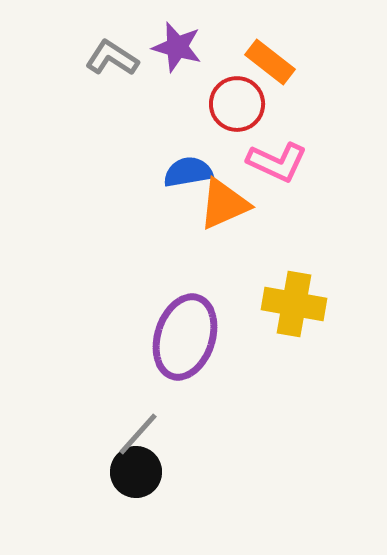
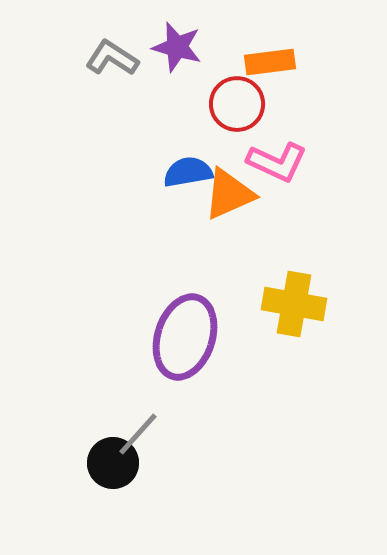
orange rectangle: rotated 45 degrees counterclockwise
orange triangle: moved 5 px right, 10 px up
black circle: moved 23 px left, 9 px up
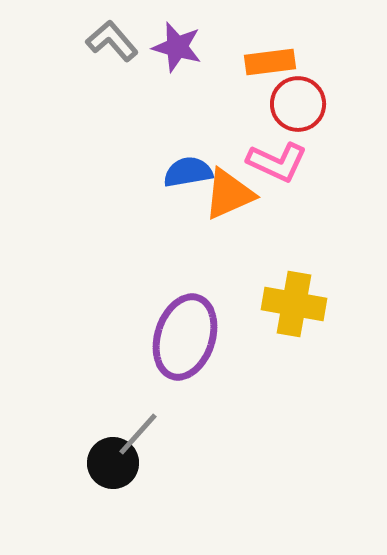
gray L-shape: moved 17 px up; rotated 16 degrees clockwise
red circle: moved 61 px right
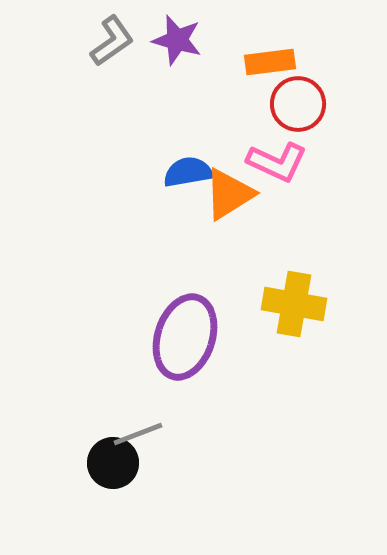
gray L-shape: rotated 96 degrees clockwise
purple star: moved 7 px up
orange triangle: rotated 8 degrees counterclockwise
gray line: rotated 27 degrees clockwise
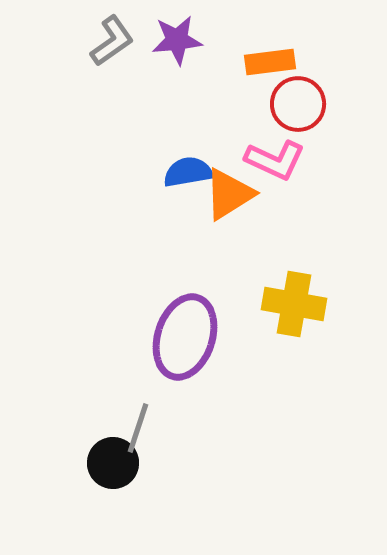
purple star: rotated 21 degrees counterclockwise
pink L-shape: moved 2 px left, 2 px up
gray line: moved 6 px up; rotated 51 degrees counterclockwise
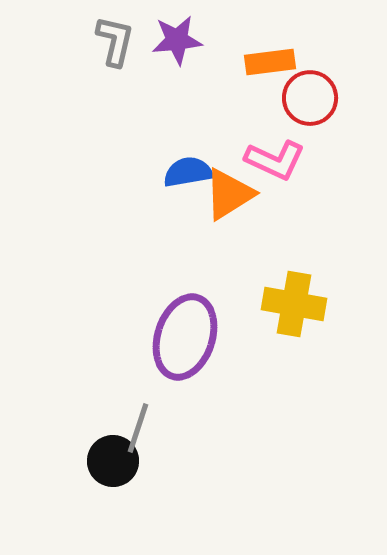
gray L-shape: moved 3 px right; rotated 42 degrees counterclockwise
red circle: moved 12 px right, 6 px up
black circle: moved 2 px up
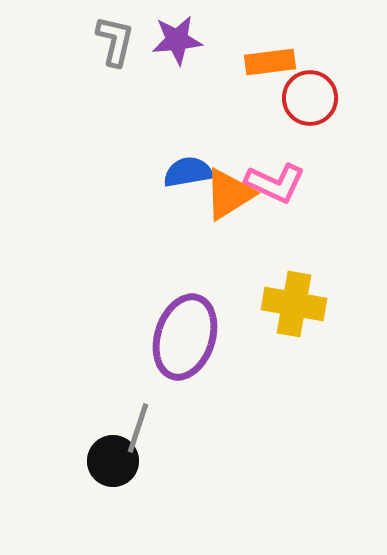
pink L-shape: moved 23 px down
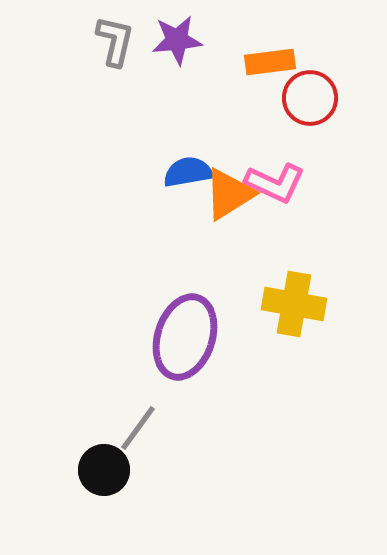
gray line: rotated 18 degrees clockwise
black circle: moved 9 px left, 9 px down
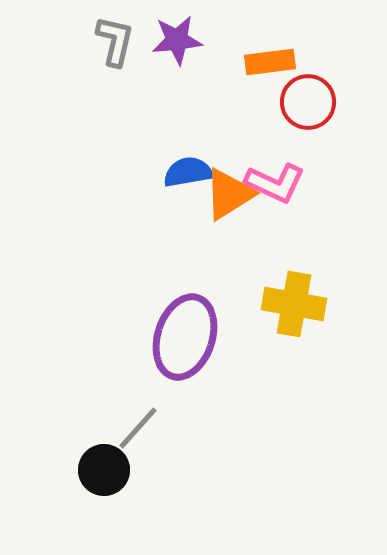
red circle: moved 2 px left, 4 px down
gray line: rotated 6 degrees clockwise
